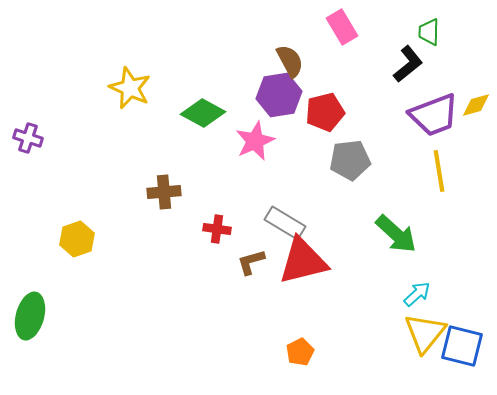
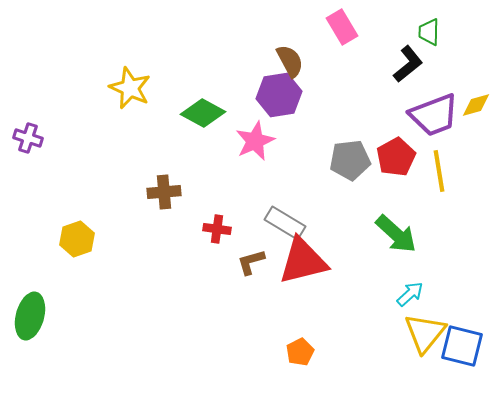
red pentagon: moved 71 px right, 45 px down; rotated 15 degrees counterclockwise
cyan arrow: moved 7 px left
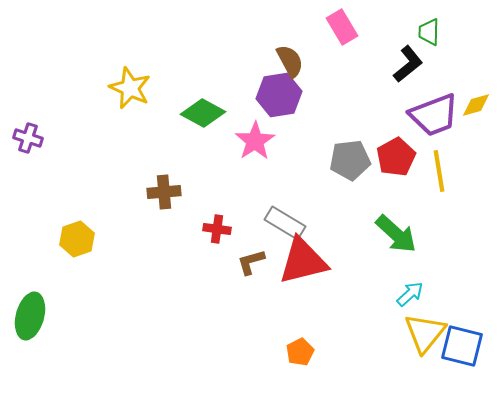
pink star: rotated 9 degrees counterclockwise
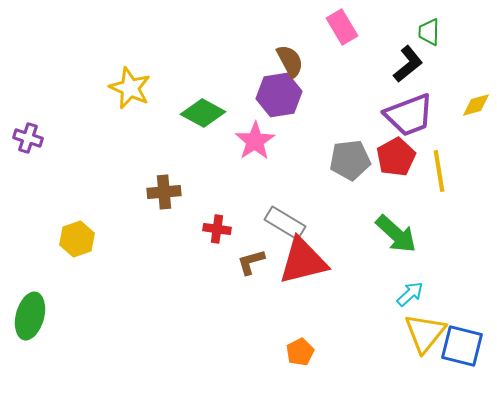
purple trapezoid: moved 25 px left
